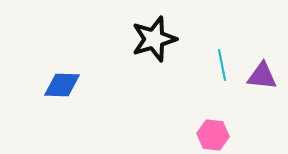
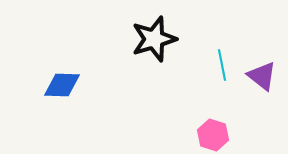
purple triangle: rotated 32 degrees clockwise
pink hexagon: rotated 12 degrees clockwise
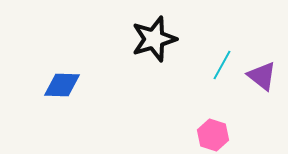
cyan line: rotated 40 degrees clockwise
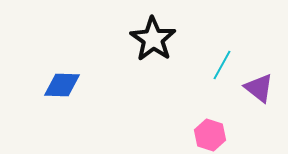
black star: moved 1 px left; rotated 21 degrees counterclockwise
purple triangle: moved 3 px left, 12 px down
pink hexagon: moved 3 px left
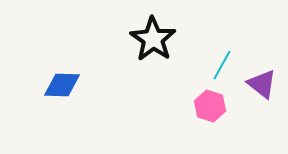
purple triangle: moved 3 px right, 4 px up
pink hexagon: moved 29 px up
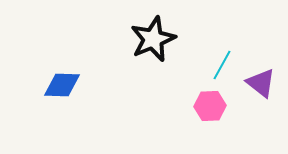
black star: rotated 15 degrees clockwise
purple triangle: moved 1 px left, 1 px up
pink hexagon: rotated 20 degrees counterclockwise
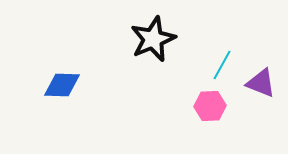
purple triangle: rotated 16 degrees counterclockwise
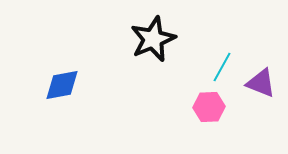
cyan line: moved 2 px down
blue diamond: rotated 12 degrees counterclockwise
pink hexagon: moved 1 px left, 1 px down
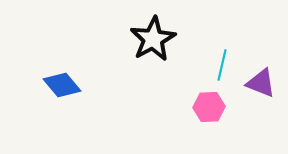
black star: rotated 6 degrees counterclockwise
cyan line: moved 2 px up; rotated 16 degrees counterclockwise
blue diamond: rotated 60 degrees clockwise
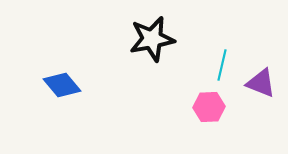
black star: moved 1 px left; rotated 18 degrees clockwise
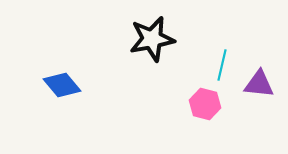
purple triangle: moved 2 px left, 1 px down; rotated 16 degrees counterclockwise
pink hexagon: moved 4 px left, 3 px up; rotated 16 degrees clockwise
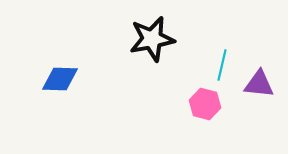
blue diamond: moved 2 px left, 6 px up; rotated 48 degrees counterclockwise
